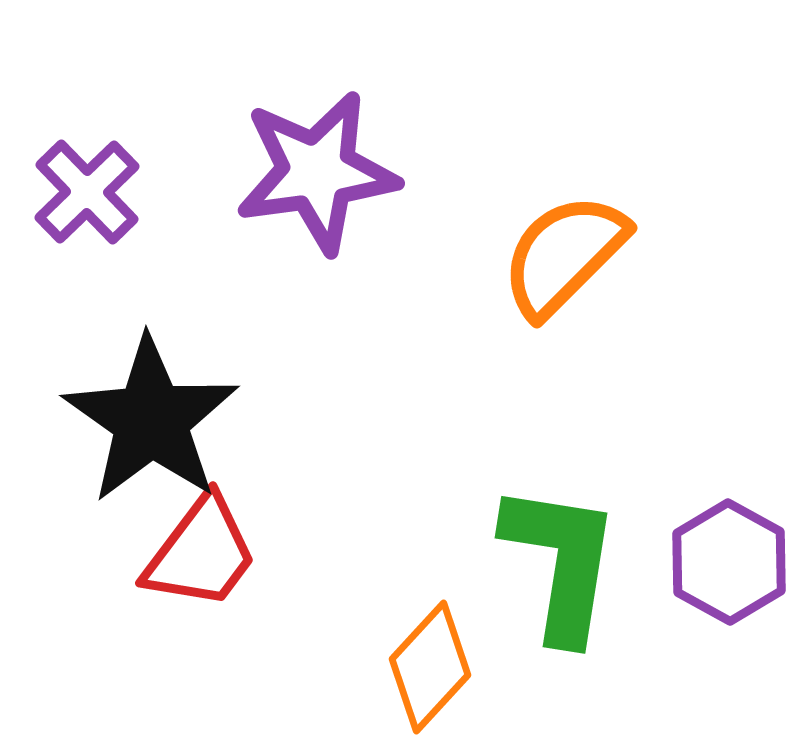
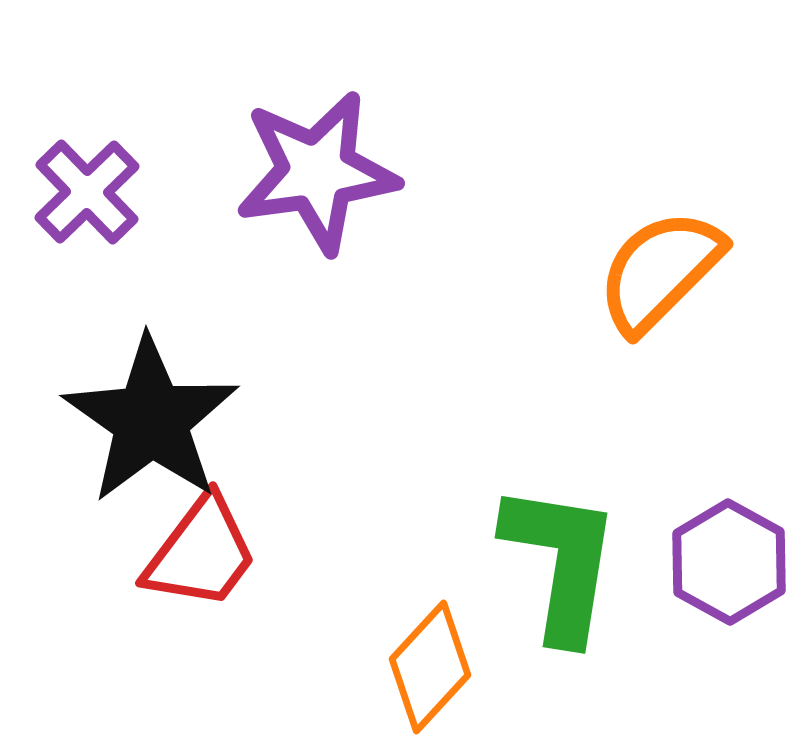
orange semicircle: moved 96 px right, 16 px down
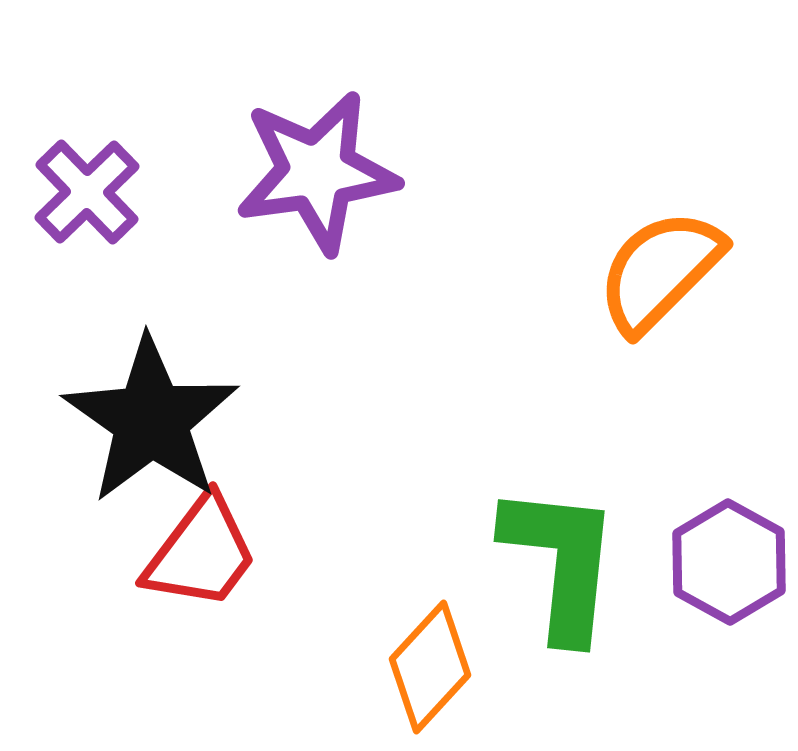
green L-shape: rotated 3 degrees counterclockwise
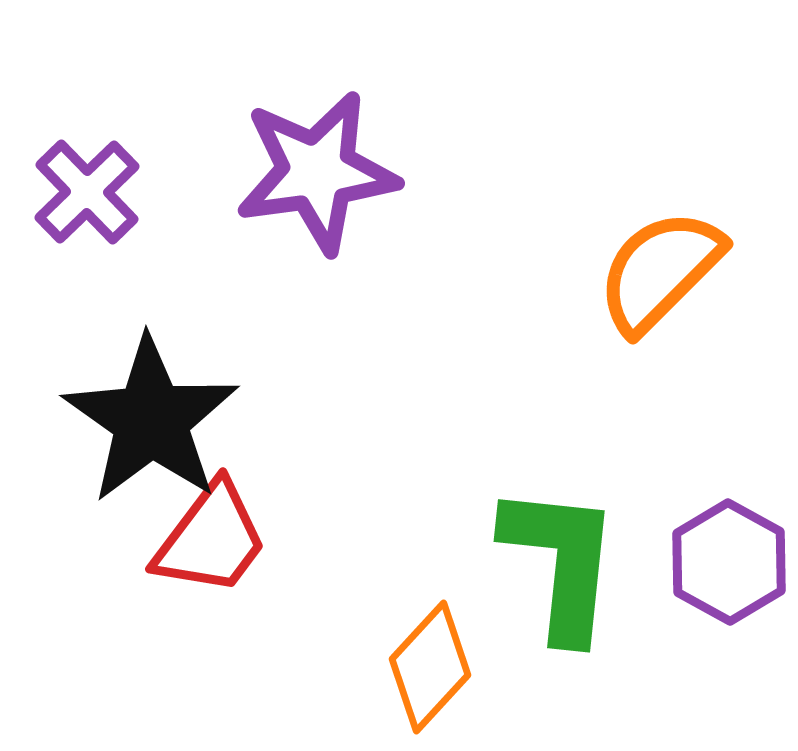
red trapezoid: moved 10 px right, 14 px up
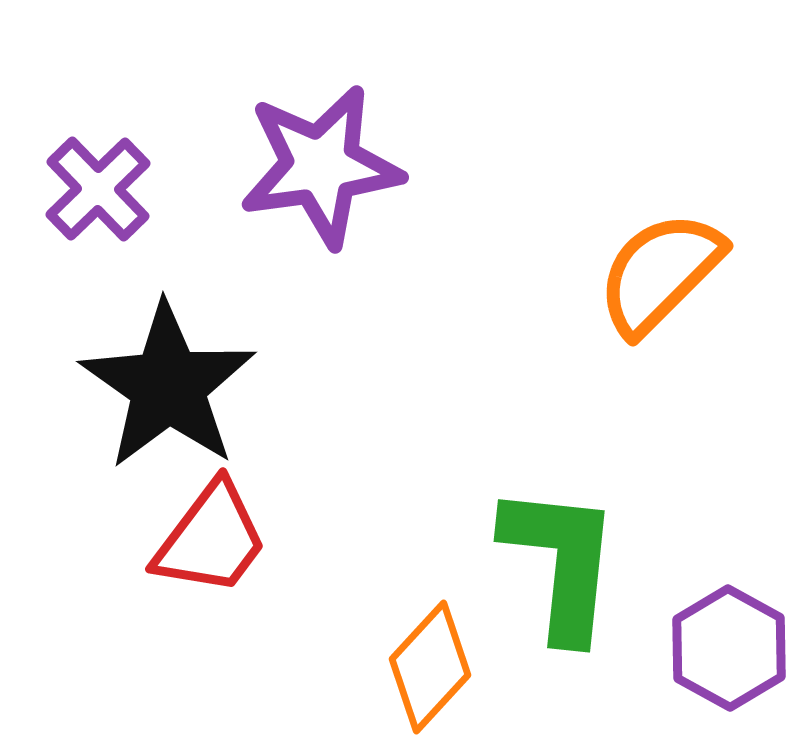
purple star: moved 4 px right, 6 px up
purple cross: moved 11 px right, 3 px up
orange semicircle: moved 2 px down
black star: moved 17 px right, 34 px up
purple hexagon: moved 86 px down
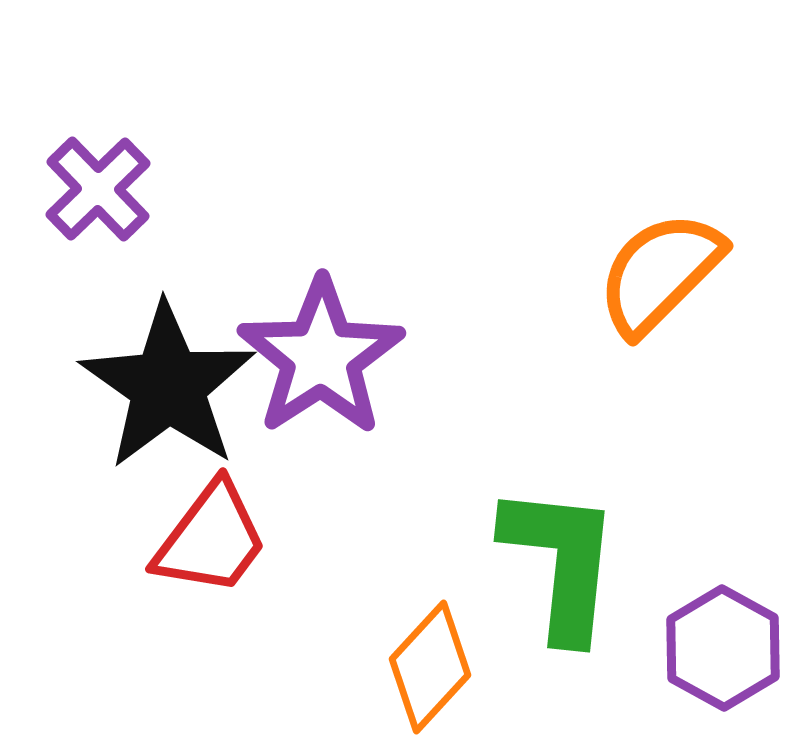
purple star: moved 191 px down; rotated 25 degrees counterclockwise
purple hexagon: moved 6 px left
